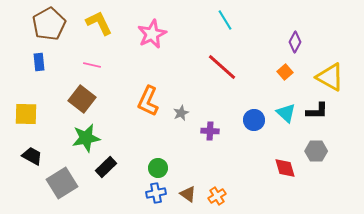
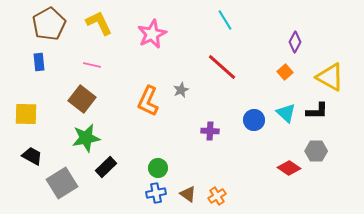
gray star: moved 23 px up
red diamond: moved 4 px right; rotated 40 degrees counterclockwise
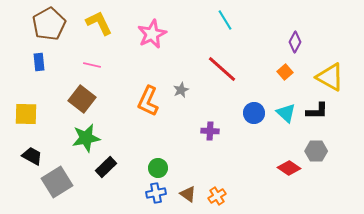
red line: moved 2 px down
blue circle: moved 7 px up
gray square: moved 5 px left, 1 px up
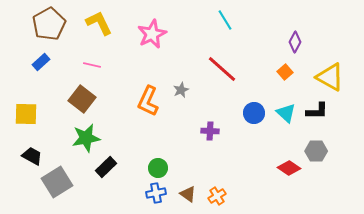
blue rectangle: moved 2 px right; rotated 54 degrees clockwise
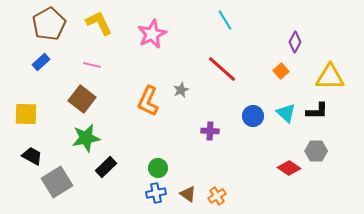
orange square: moved 4 px left, 1 px up
yellow triangle: rotated 28 degrees counterclockwise
blue circle: moved 1 px left, 3 px down
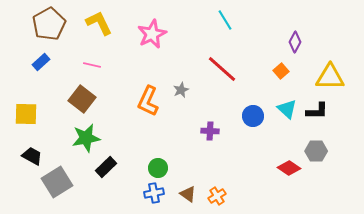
cyan triangle: moved 1 px right, 4 px up
blue cross: moved 2 px left
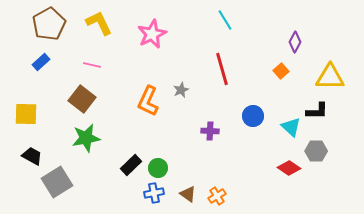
red line: rotated 32 degrees clockwise
cyan triangle: moved 4 px right, 18 px down
black rectangle: moved 25 px right, 2 px up
